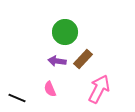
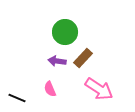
brown rectangle: moved 1 px up
pink arrow: rotated 96 degrees clockwise
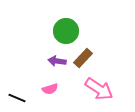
green circle: moved 1 px right, 1 px up
pink semicircle: rotated 84 degrees counterclockwise
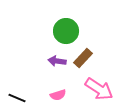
pink semicircle: moved 8 px right, 6 px down
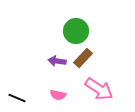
green circle: moved 10 px right
pink semicircle: rotated 28 degrees clockwise
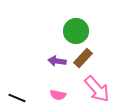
pink arrow: moved 2 px left; rotated 16 degrees clockwise
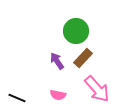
purple arrow: rotated 48 degrees clockwise
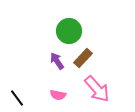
green circle: moved 7 px left
black line: rotated 30 degrees clockwise
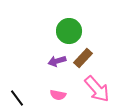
purple arrow: rotated 72 degrees counterclockwise
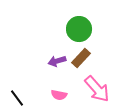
green circle: moved 10 px right, 2 px up
brown rectangle: moved 2 px left
pink semicircle: moved 1 px right
